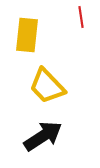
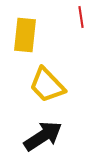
yellow rectangle: moved 2 px left
yellow trapezoid: moved 1 px up
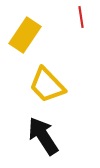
yellow rectangle: rotated 28 degrees clockwise
black arrow: rotated 90 degrees counterclockwise
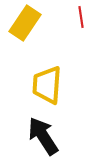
yellow rectangle: moved 12 px up
yellow trapezoid: rotated 48 degrees clockwise
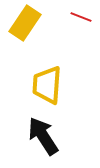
red line: rotated 60 degrees counterclockwise
